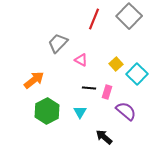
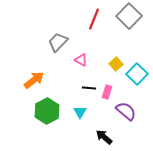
gray trapezoid: moved 1 px up
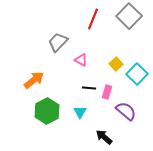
red line: moved 1 px left
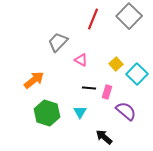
green hexagon: moved 2 px down; rotated 15 degrees counterclockwise
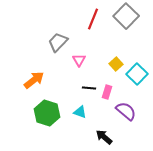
gray square: moved 3 px left
pink triangle: moved 2 px left; rotated 32 degrees clockwise
cyan triangle: rotated 40 degrees counterclockwise
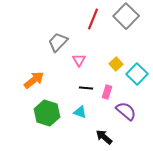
black line: moved 3 px left
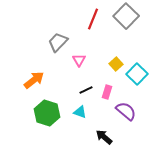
black line: moved 2 px down; rotated 32 degrees counterclockwise
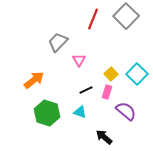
yellow square: moved 5 px left, 10 px down
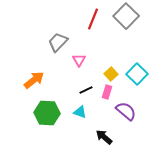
green hexagon: rotated 15 degrees counterclockwise
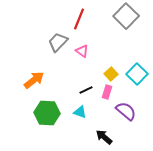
red line: moved 14 px left
pink triangle: moved 3 px right, 9 px up; rotated 24 degrees counterclockwise
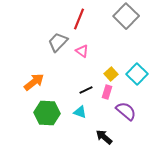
orange arrow: moved 2 px down
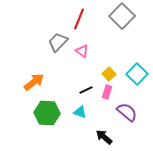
gray square: moved 4 px left
yellow square: moved 2 px left
purple semicircle: moved 1 px right, 1 px down
